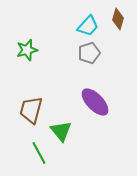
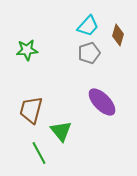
brown diamond: moved 16 px down
green star: rotated 10 degrees clockwise
purple ellipse: moved 7 px right
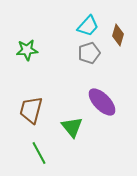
green triangle: moved 11 px right, 4 px up
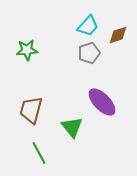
brown diamond: rotated 55 degrees clockwise
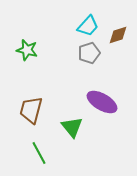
green star: rotated 20 degrees clockwise
purple ellipse: rotated 16 degrees counterclockwise
